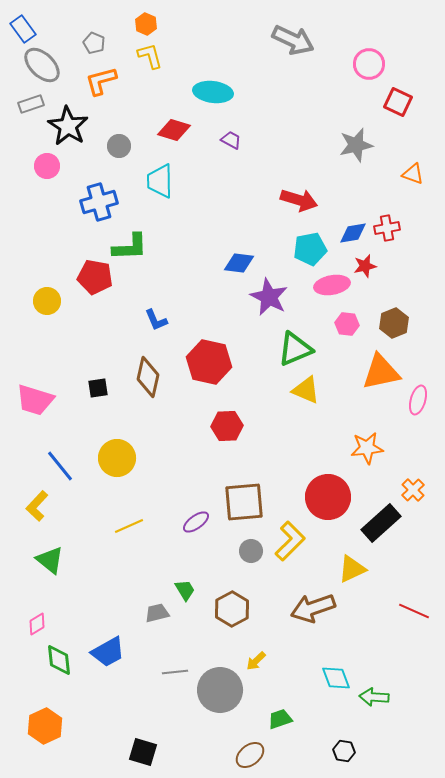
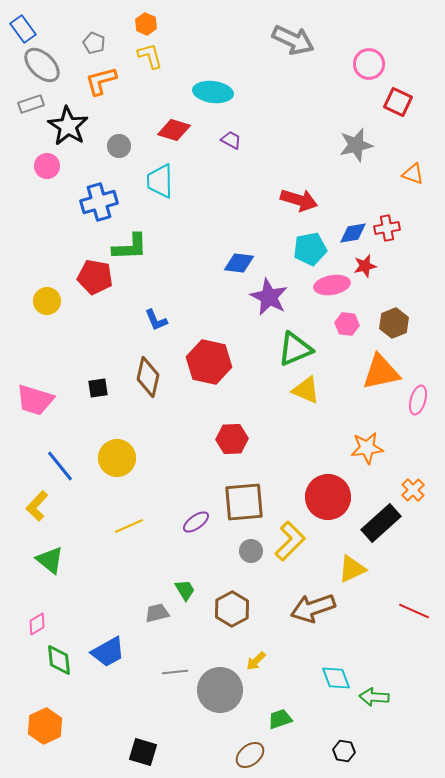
red hexagon at (227, 426): moved 5 px right, 13 px down
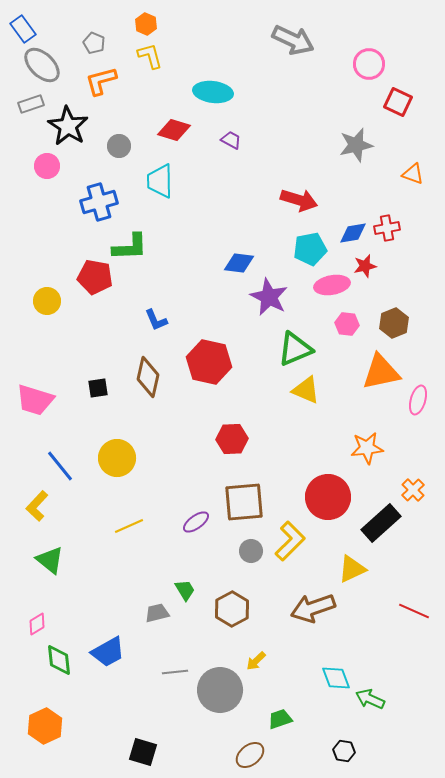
green arrow at (374, 697): moved 4 px left, 2 px down; rotated 20 degrees clockwise
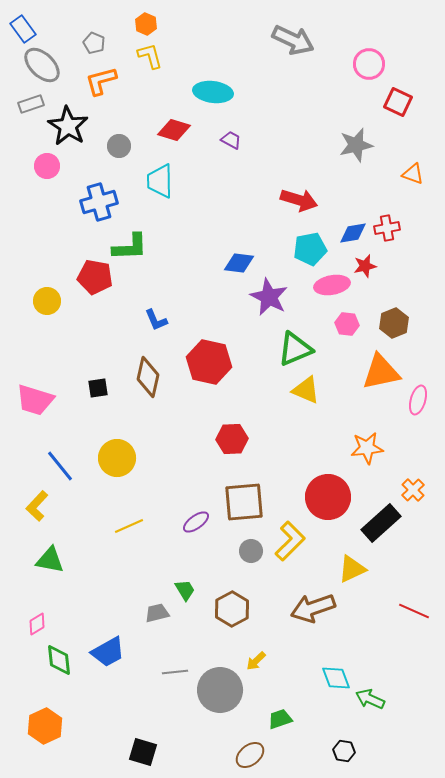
green triangle at (50, 560): rotated 28 degrees counterclockwise
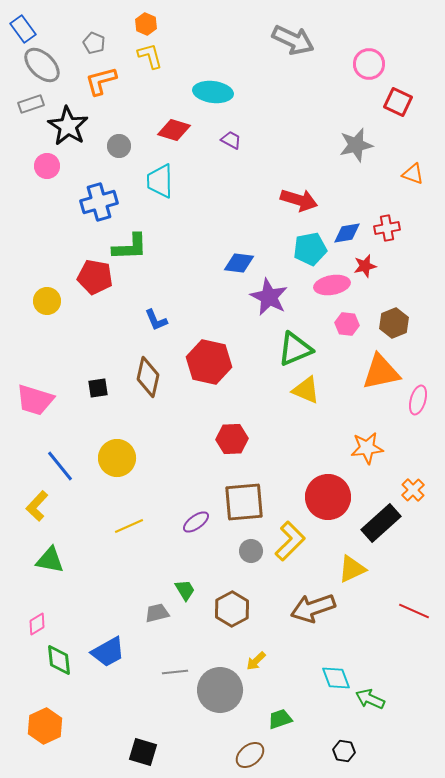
blue diamond at (353, 233): moved 6 px left
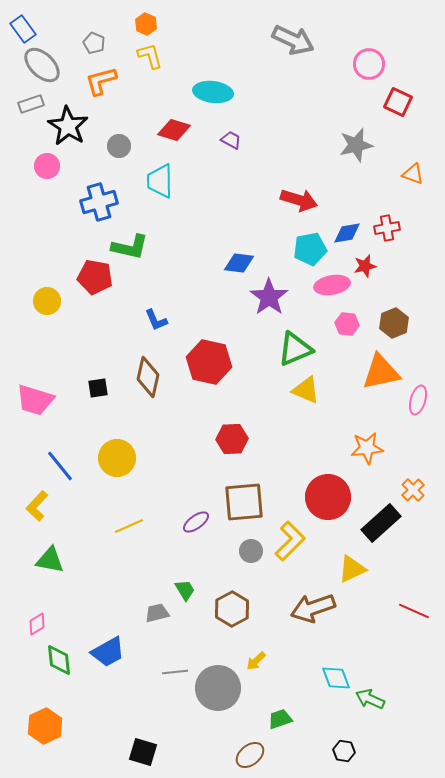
green L-shape at (130, 247): rotated 15 degrees clockwise
purple star at (269, 297): rotated 9 degrees clockwise
gray circle at (220, 690): moved 2 px left, 2 px up
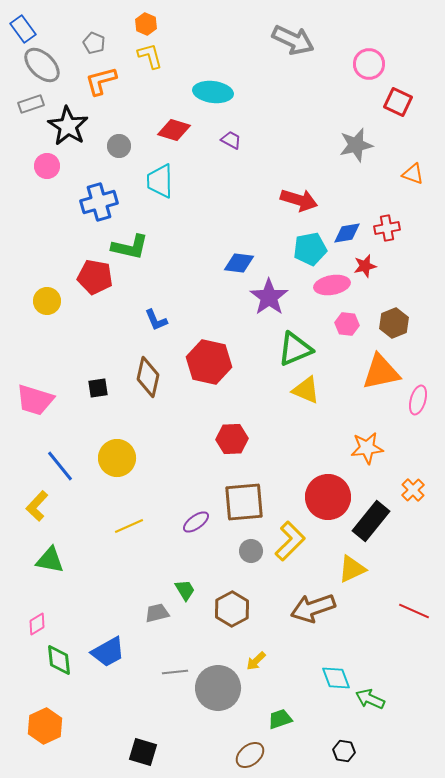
black rectangle at (381, 523): moved 10 px left, 2 px up; rotated 9 degrees counterclockwise
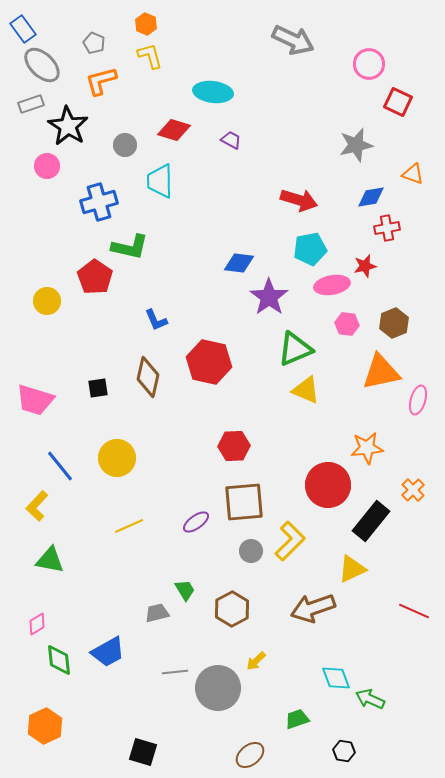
gray circle at (119, 146): moved 6 px right, 1 px up
blue diamond at (347, 233): moved 24 px right, 36 px up
red pentagon at (95, 277): rotated 24 degrees clockwise
red hexagon at (232, 439): moved 2 px right, 7 px down
red circle at (328, 497): moved 12 px up
green trapezoid at (280, 719): moved 17 px right
